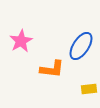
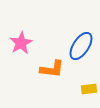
pink star: moved 2 px down
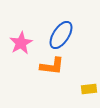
blue ellipse: moved 20 px left, 11 px up
orange L-shape: moved 3 px up
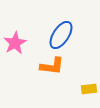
pink star: moved 6 px left
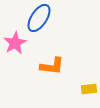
blue ellipse: moved 22 px left, 17 px up
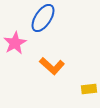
blue ellipse: moved 4 px right
orange L-shape: rotated 35 degrees clockwise
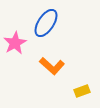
blue ellipse: moved 3 px right, 5 px down
yellow rectangle: moved 7 px left, 2 px down; rotated 14 degrees counterclockwise
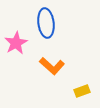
blue ellipse: rotated 40 degrees counterclockwise
pink star: moved 1 px right
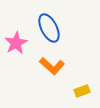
blue ellipse: moved 3 px right, 5 px down; rotated 20 degrees counterclockwise
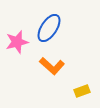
blue ellipse: rotated 60 degrees clockwise
pink star: moved 1 px right, 1 px up; rotated 15 degrees clockwise
